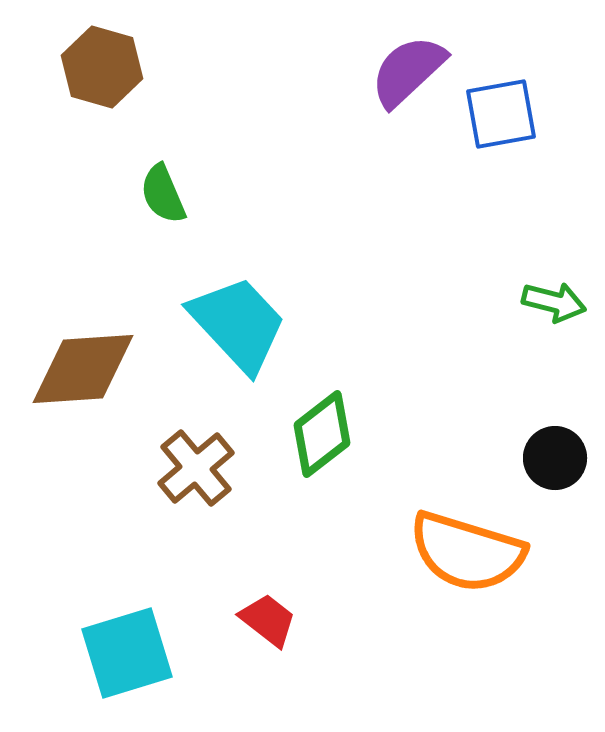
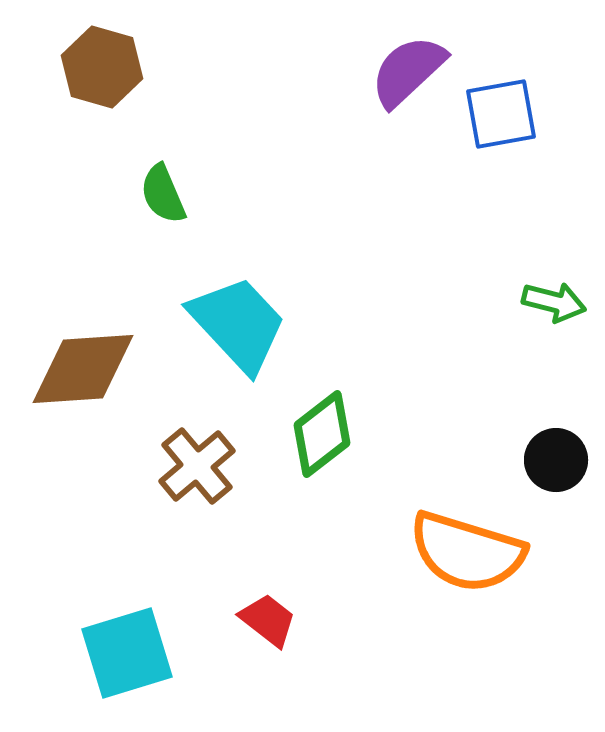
black circle: moved 1 px right, 2 px down
brown cross: moved 1 px right, 2 px up
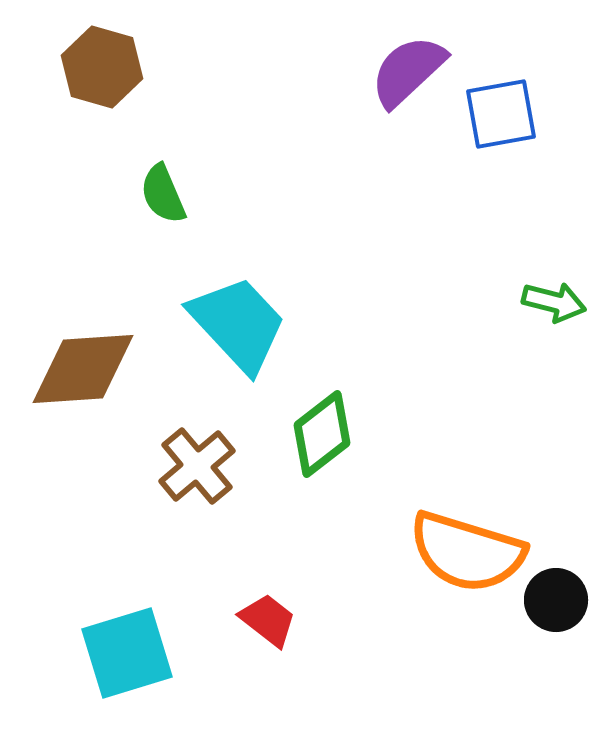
black circle: moved 140 px down
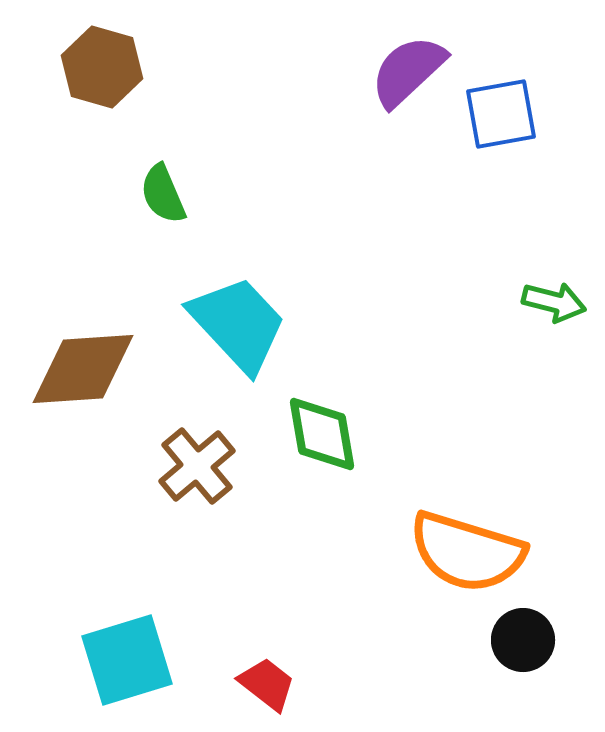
green diamond: rotated 62 degrees counterclockwise
black circle: moved 33 px left, 40 px down
red trapezoid: moved 1 px left, 64 px down
cyan square: moved 7 px down
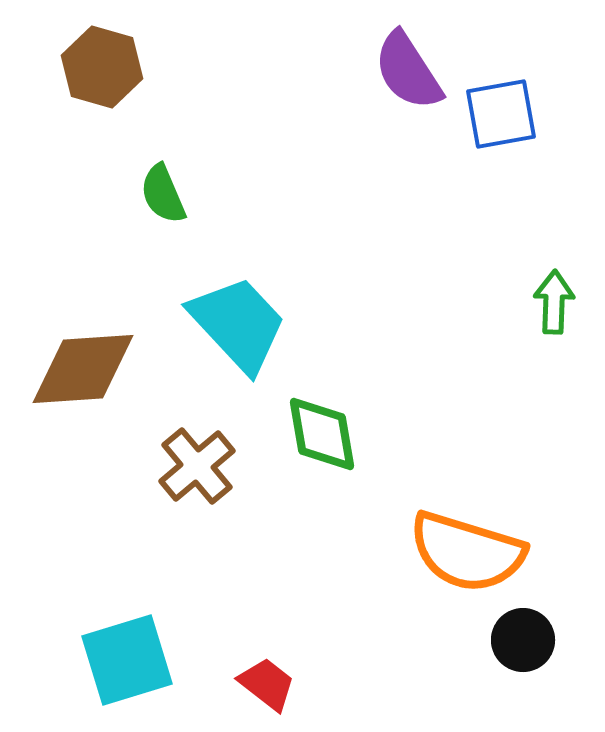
purple semicircle: rotated 80 degrees counterclockwise
green arrow: rotated 102 degrees counterclockwise
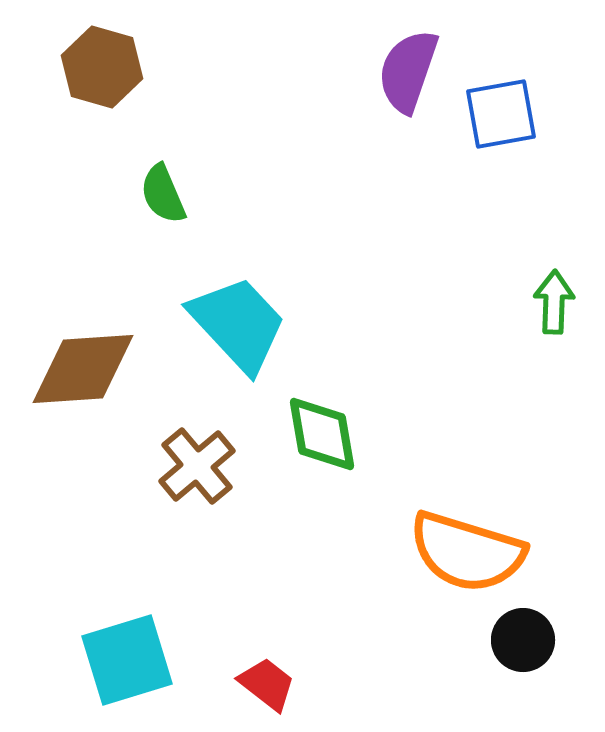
purple semicircle: rotated 52 degrees clockwise
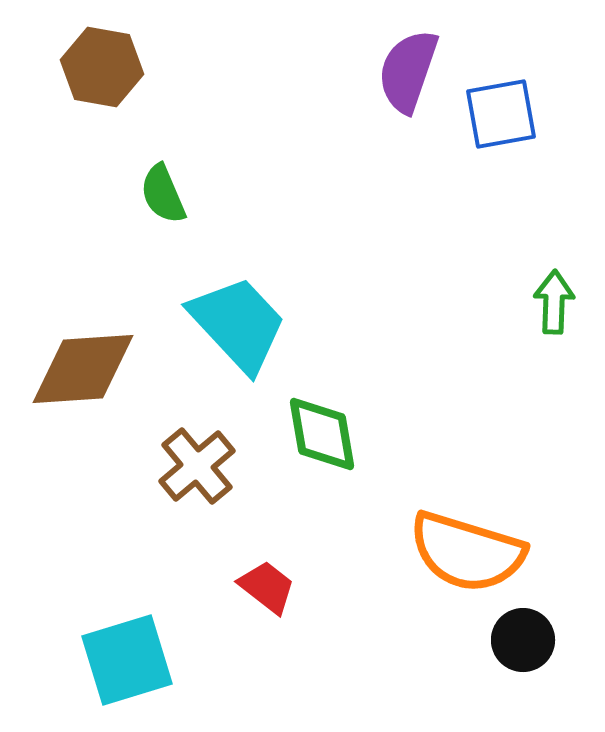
brown hexagon: rotated 6 degrees counterclockwise
red trapezoid: moved 97 px up
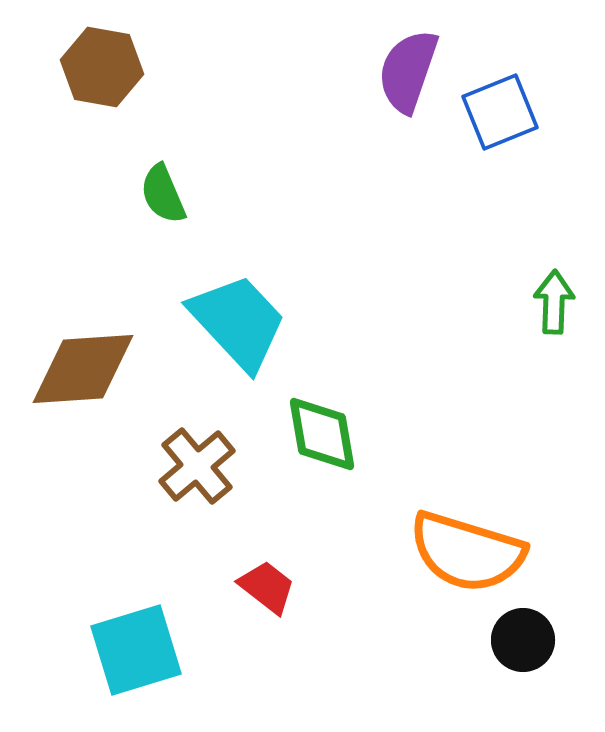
blue square: moved 1 px left, 2 px up; rotated 12 degrees counterclockwise
cyan trapezoid: moved 2 px up
cyan square: moved 9 px right, 10 px up
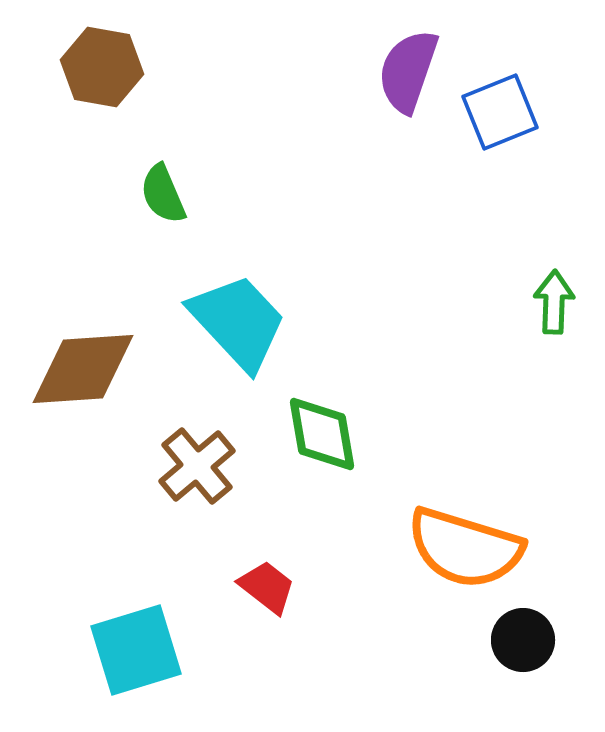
orange semicircle: moved 2 px left, 4 px up
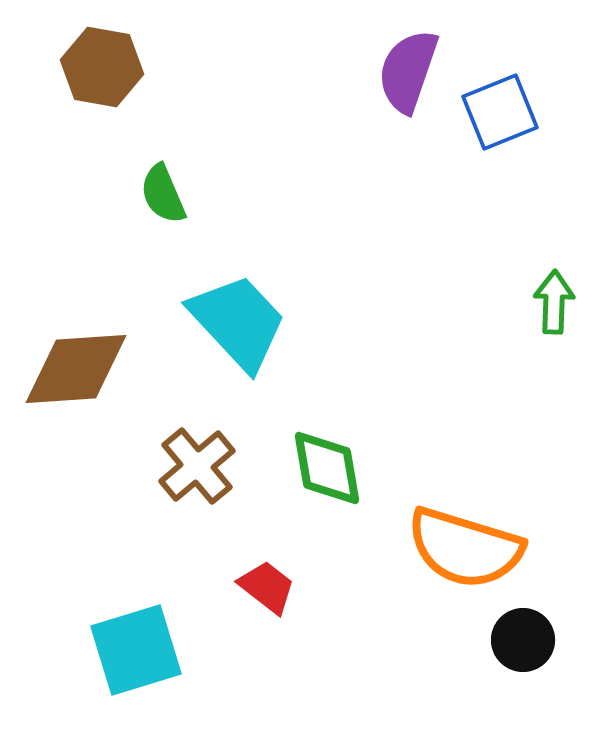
brown diamond: moved 7 px left
green diamond: moved 5 px right, 34 px down
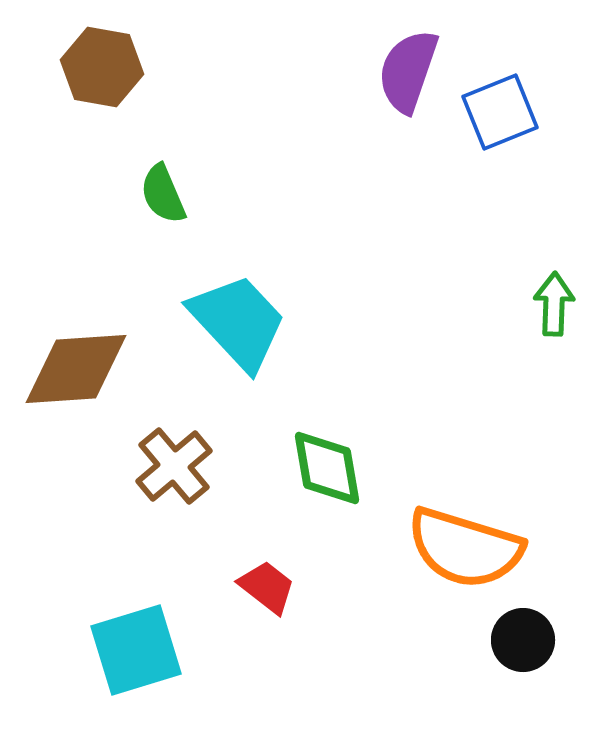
green arrow: moved 2 px down
brown cross: moved 23 px left
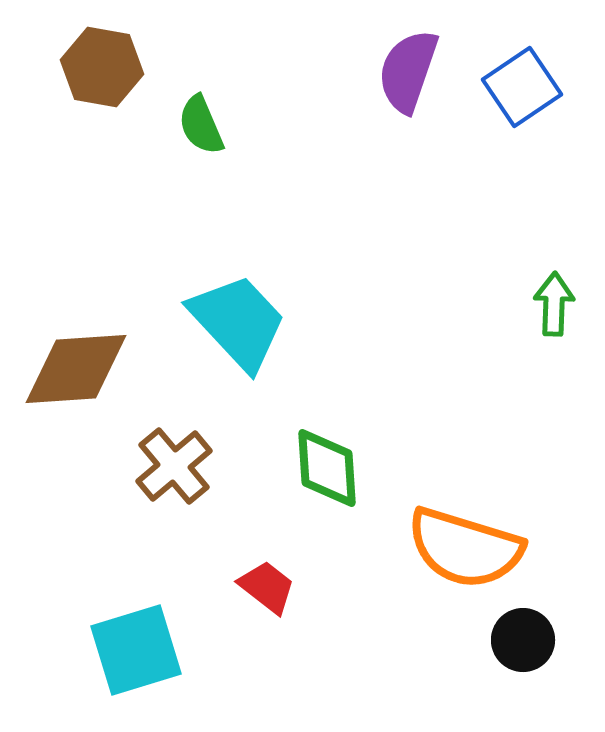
blue square: moved 22 px right, 25 px up; rotated 12 degrees counterclockwise
green semicircle: moved 38 px right, 69 px up
green diamond: rotated 6 degrees clockwise
